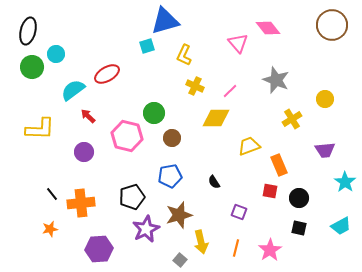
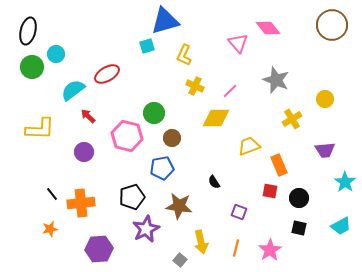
blue pentagon at (170, 176): moved 8 px left, 8 px up
brown star at (179, 215): moved 9 px up; rotated 24 degrees clockwise
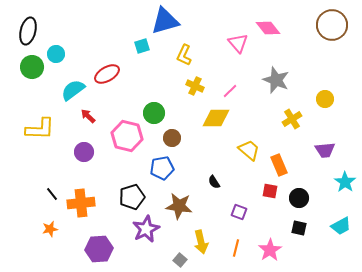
cyan square at (147, 46): moved 5 px left
yellow trapezoid at (249, 146): moved 4 px down; rotated 60 degrees clockwise
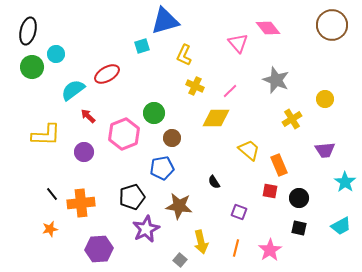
yellow L-shape at (40, 129): moved 6 px right, 6 px down
pink hexagon at (127, 136): moved 3 px left, 2 px up; rotated 24 degrees clockwise
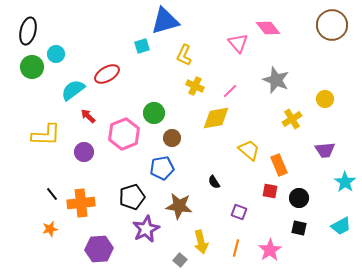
yellow diamond at (216, 118): rotated 8 degrees counterclockwise
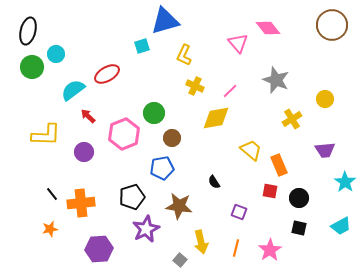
yellow trapezoid at (249, 150): moved 2 px right
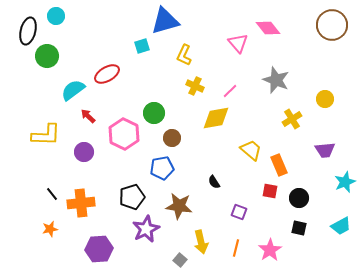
cyan circle at (56, 54): moved 38 px up
green circle at (32, 67): moved 15 px right, 11 px up
pink hexagon at (124, 134): rotated 12 degrees counterclockwise
cyan star at (345, 182): rotated 15 degrees clockwise
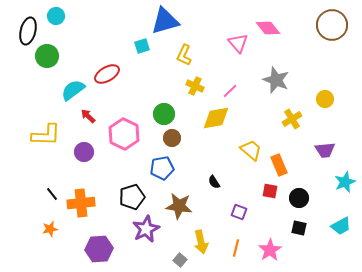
green circle at (154, 113): moved 10 px right, 1 px down
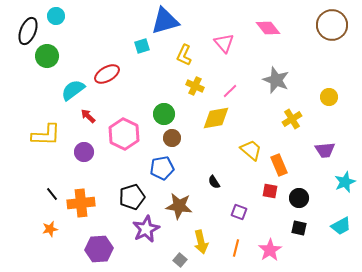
black ellipse at (28, 31): rotated 8 degrees clockwise
pink triangle at (238, 43): moved 14 px left
yellow circle at (325, 99): moved 4 px right, 2 px up
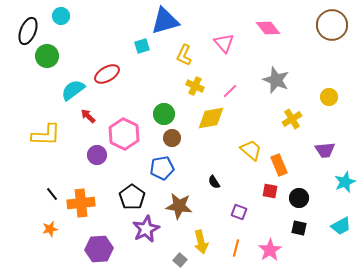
cyan circle at (56, 16): moved 5 px right
yellow diamond at (216, 118): moved 5 px left
purple circle at (84, 152): moved 13 px right, 3 px down
black pentagon at (132, 197): rotated 20 degrees counterclockwise
